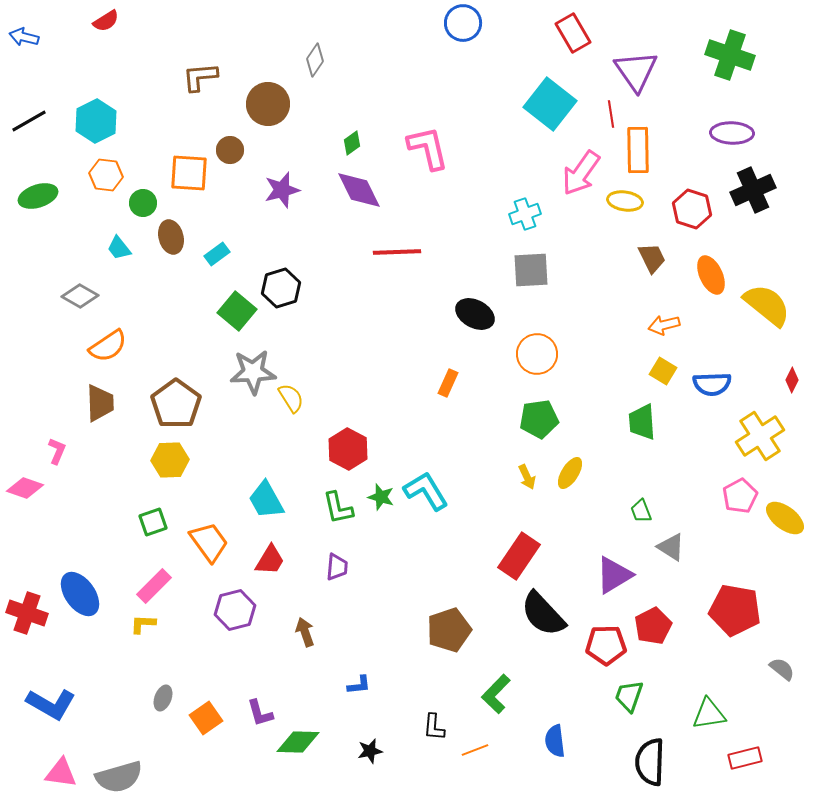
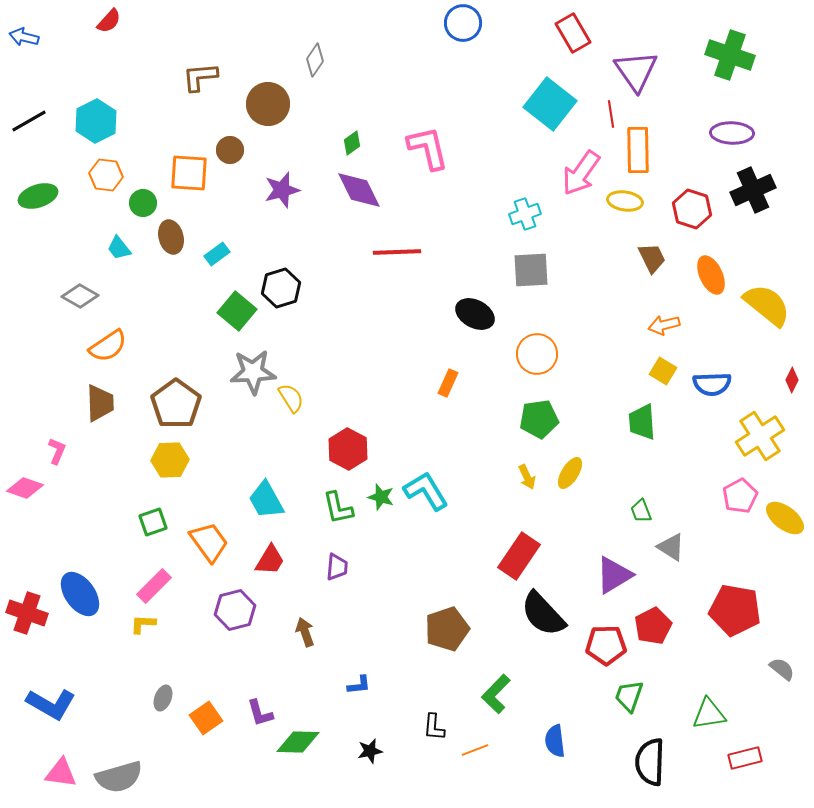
red semicircle at (106, 21): moved 3 px right; rotated 16 degrees counterclockwise
brown pentagon at (449, 630): moved 2 px left, 1 px up
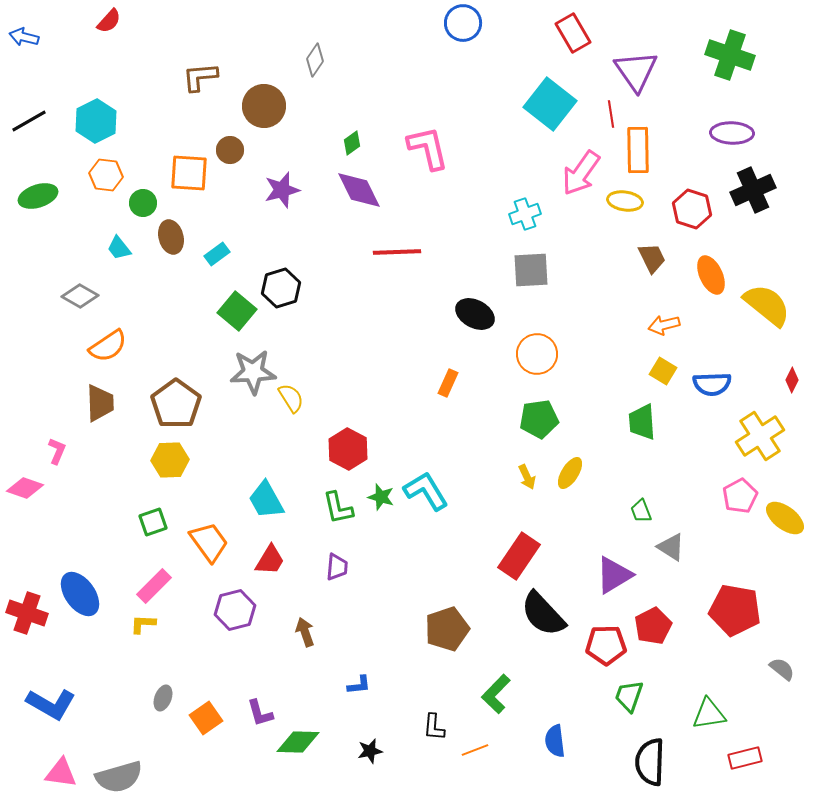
brown circle at (268, 104): moved 4 px left, 2 px down
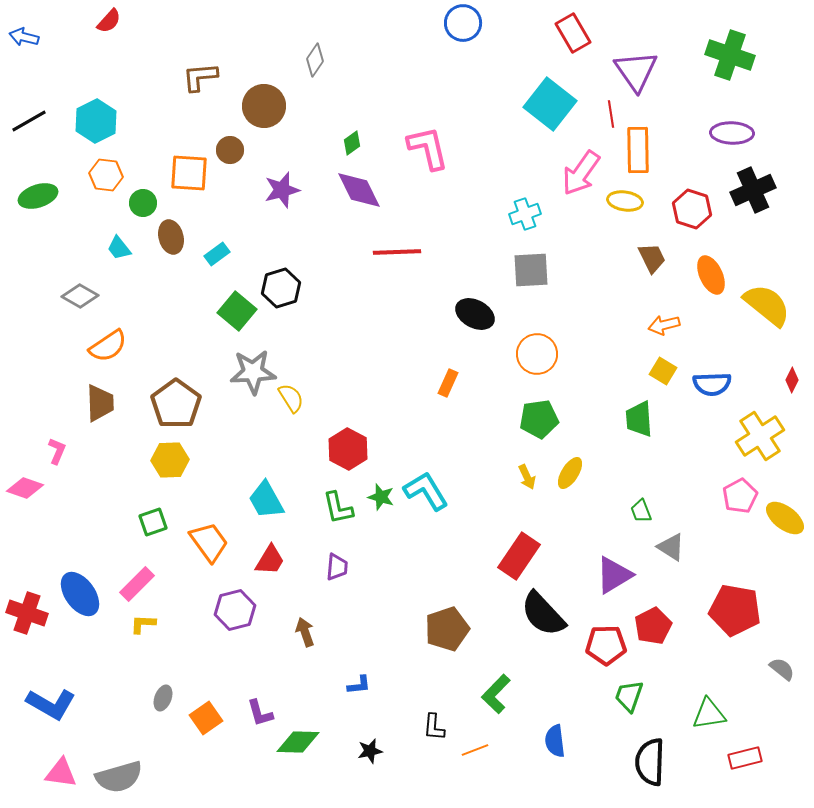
green trapezoid at (642, 422): moved 3 px left, 3 px up
pink rectangle at (154, 586): moved 17 px left, 2 px up
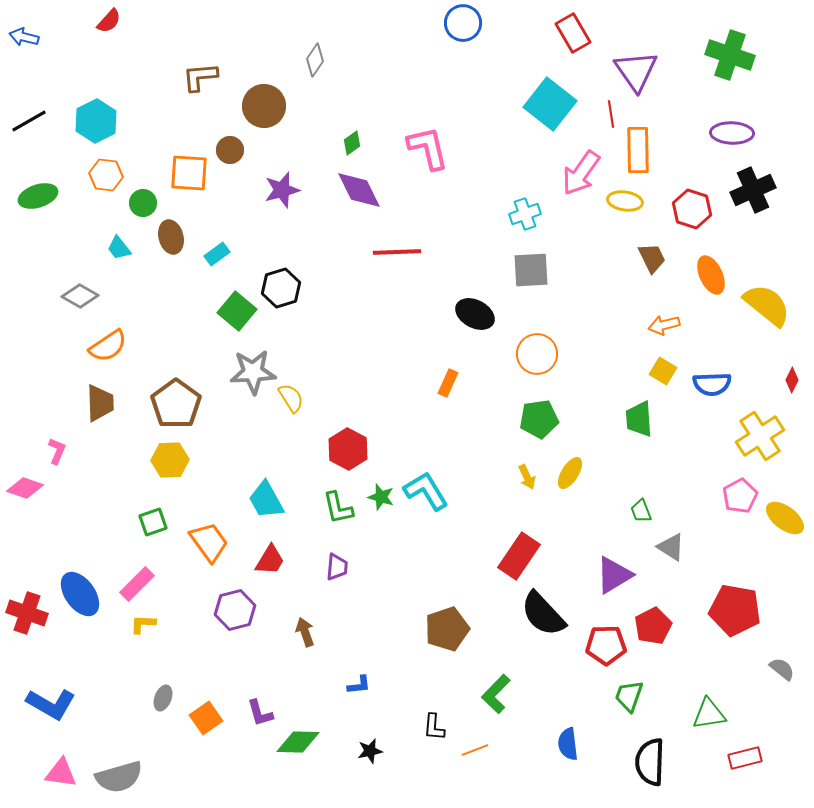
blue semicircle at (555, 741): moved 13 px right, 3 px down
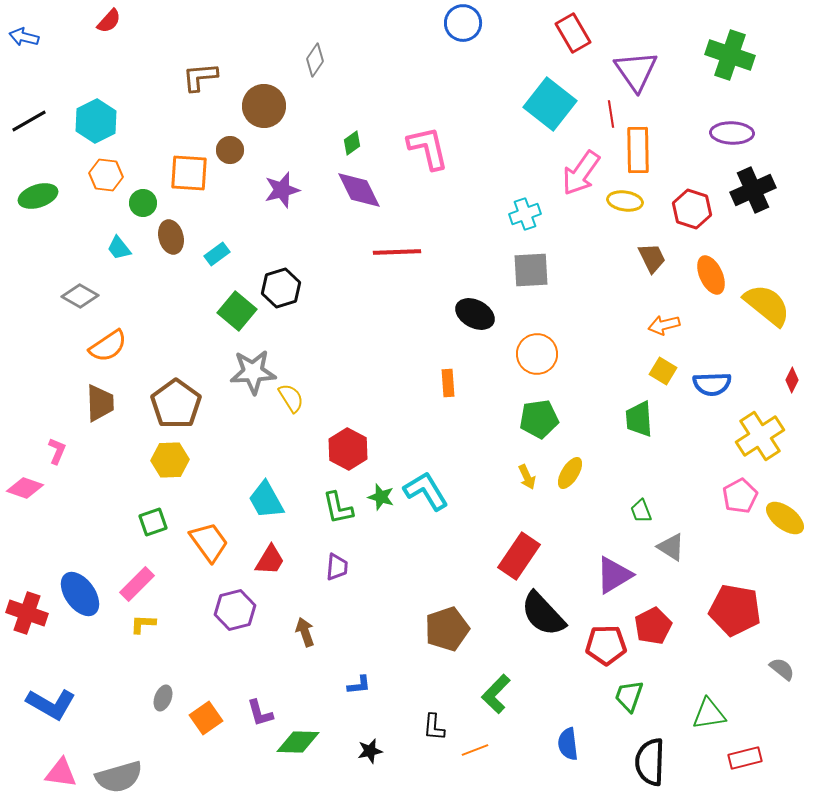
orange rectangle at (448, 383): rotated 28 degrees counterclockwise
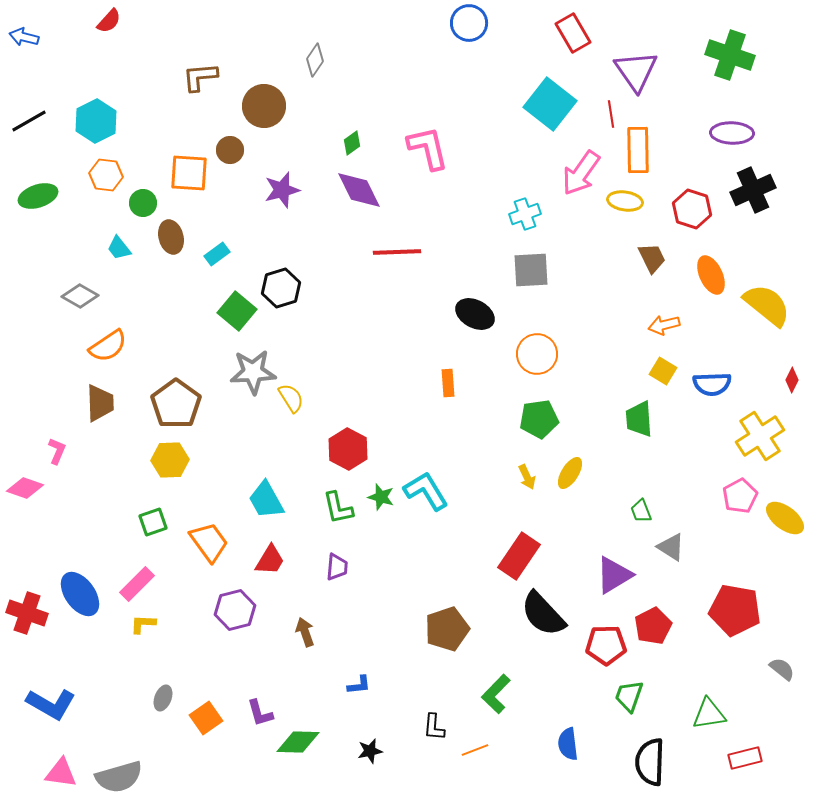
blue circle at (463, 23): moved 6 px right
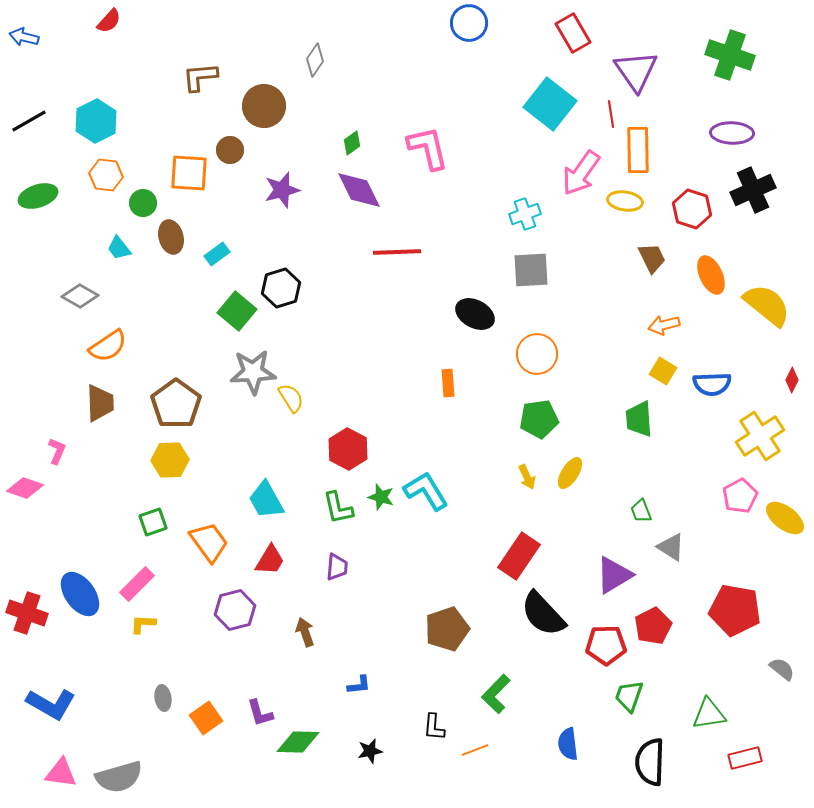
gray ellipse at (163, 698): rotated 30 degrees counterclockwise
